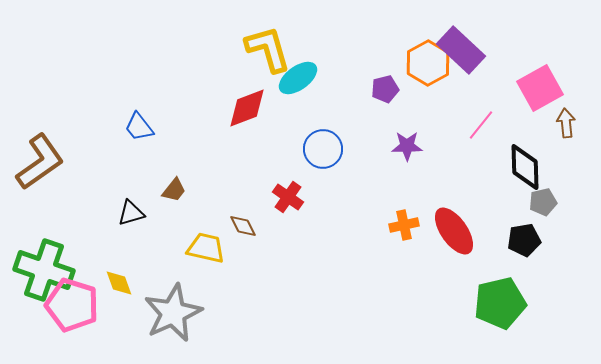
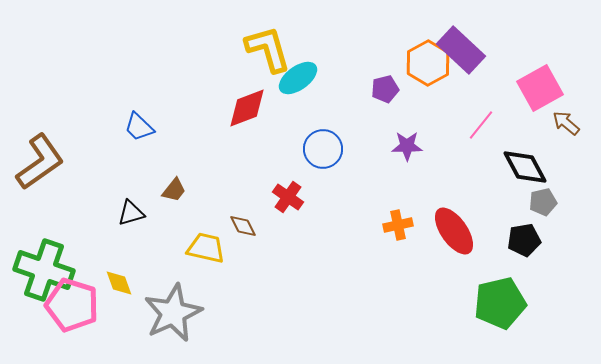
brown arrow: rotated 44 degrees counterclockwise
blue trapezoid: rotated 8 degrees counterclockwise
black diamond: rotated 27 degrees counterclockwise
orange cross: moved 6 px left
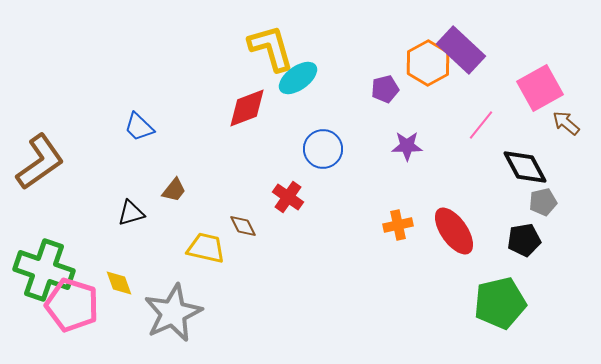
yellow L-shape: moved 3 px right, 1 px up
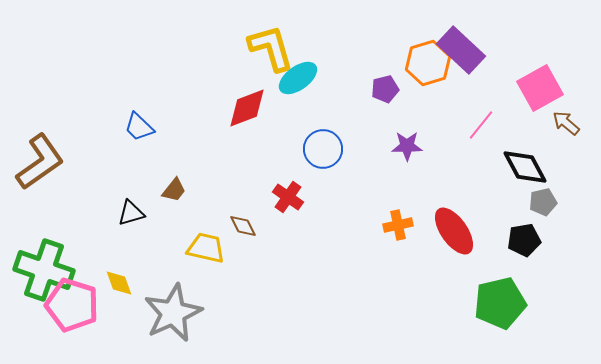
orange hexagon: rotated 12 degrees clockwise
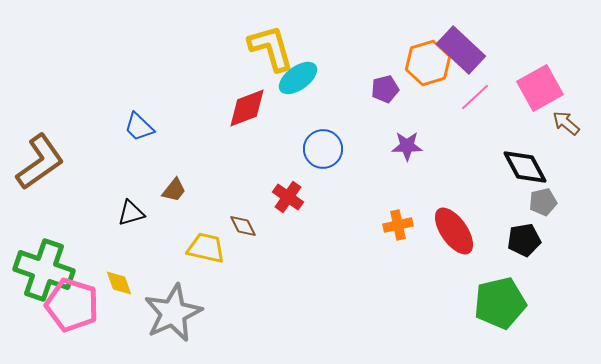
pink line: moved 6 px left, 28 px up; rotated 8 degrees clockwise
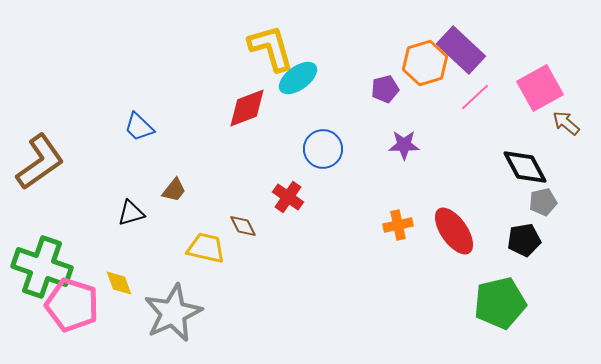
orange hexagon: moved 3 px left
purple star: moved 3 px left, 1 px up
green cross: moved 2 px left, 3 px up
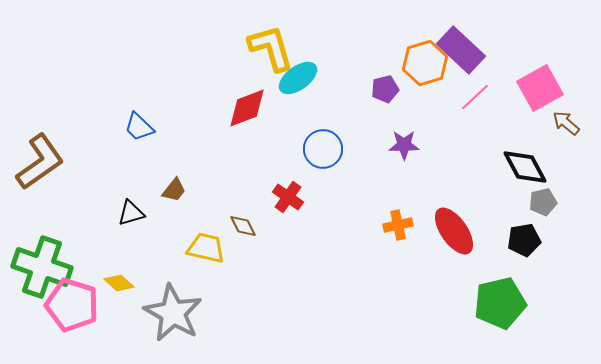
yellow diamond: rotated 28 degrees counterclockwise
gray star: rotated 18 degrees counterclockwise
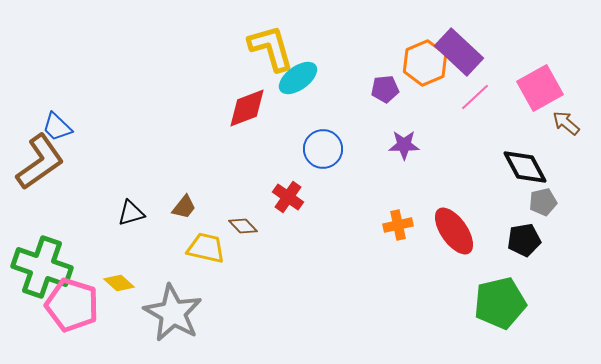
purple rectangle: moved 2 px left, 2 px down
orange hexagon: rotated 6 degrees counterclockwise
purple pentagon: rotated 8 degrees clockwise
blue trapezoid: moved 82 px left
brown trapezoid: moved 10 px right, 17 px down
brown diamond: rotated 16 degrees counterclockwise
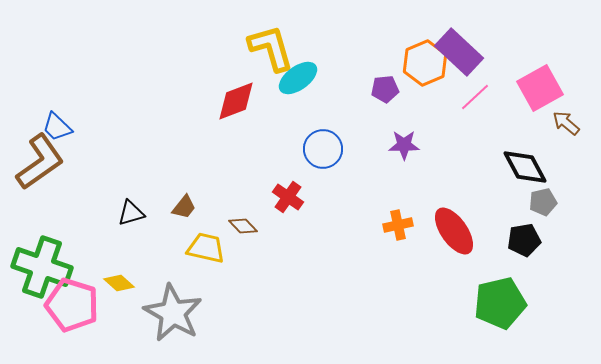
red diamond: moved 11 px left, 7 px up
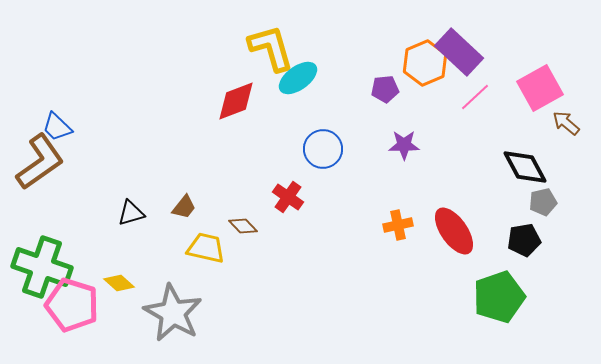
green pentagon: moved 1 px left, 6 px up; rotated 6 degrees counterclockwise
